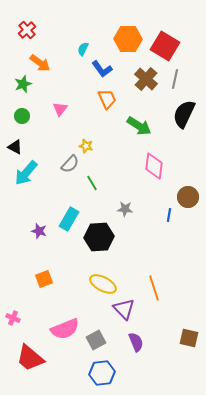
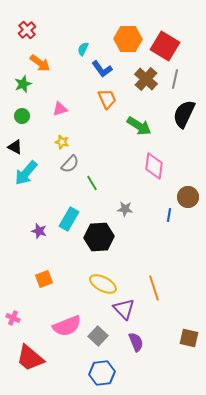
pink triangle: rotated 35 degrees clockwise
yellow star: moved 24 px left, 4 px up
pink semicircle: moved 2 px right, 3 px up
gray square: moved 2 px right, 4 px up; rotated 18 degrees counterclockwise
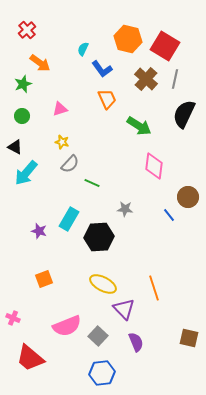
orange hexagon: rotated 12 degrees clockwise
green line: rotated 35 degrees counterclockwise
blue line: rotated 48 degrees counterclockwise
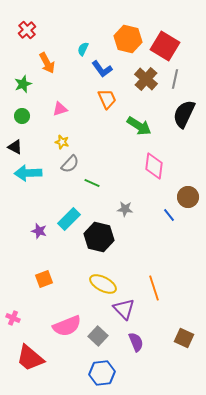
orange arrow: moved 7 px right; rotated 25 degrees clockwise
cyan arrow: moved 2 px right; rotated 48 degrees clockwise
cyan rectangle: rotated 15 degrees clockwise
black hexagon: rotated 16 degrees clockwise
brown square: moved 5 px left; rotated 12 degrees clockwise
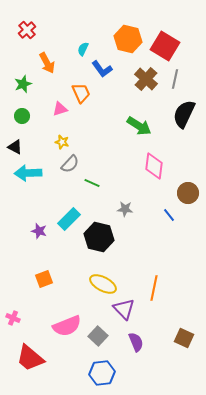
orange trapezoid: moved 26 px left, 6 px up
brown circle: moved 4 px up
orange line: rotated 30 degrees clockwise
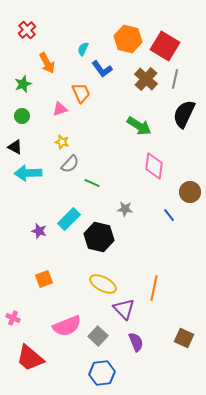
brown circle: moved 2 px right, 1 px up
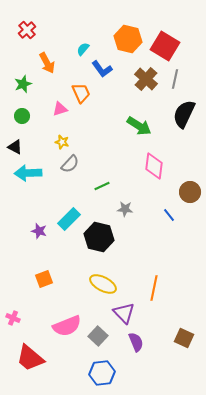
cyan semicircle: rotated 16 degrees clockwise
green line: moved 10 px right, 3 px down; rotated 49 degrees counterclockwise
purple triangle: moved 4 px down
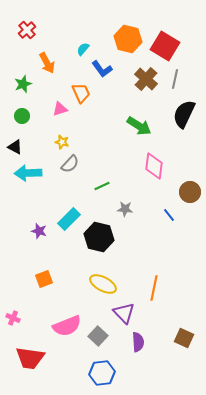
purple semicircle: moved 2 px right; rotated 18 degrees clockwise
red trapezoid: rotated 32 degrees counterclockwise
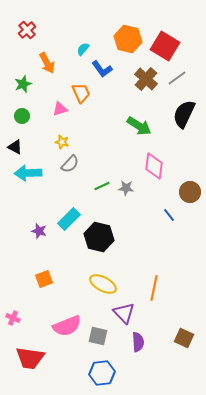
gray line: moved 2 px right, 1 px up; rotated 42 degrees clockwise
gray star: moved 1 px right, 21 px up
gray square: rotated 30 degrees counterclockwise
